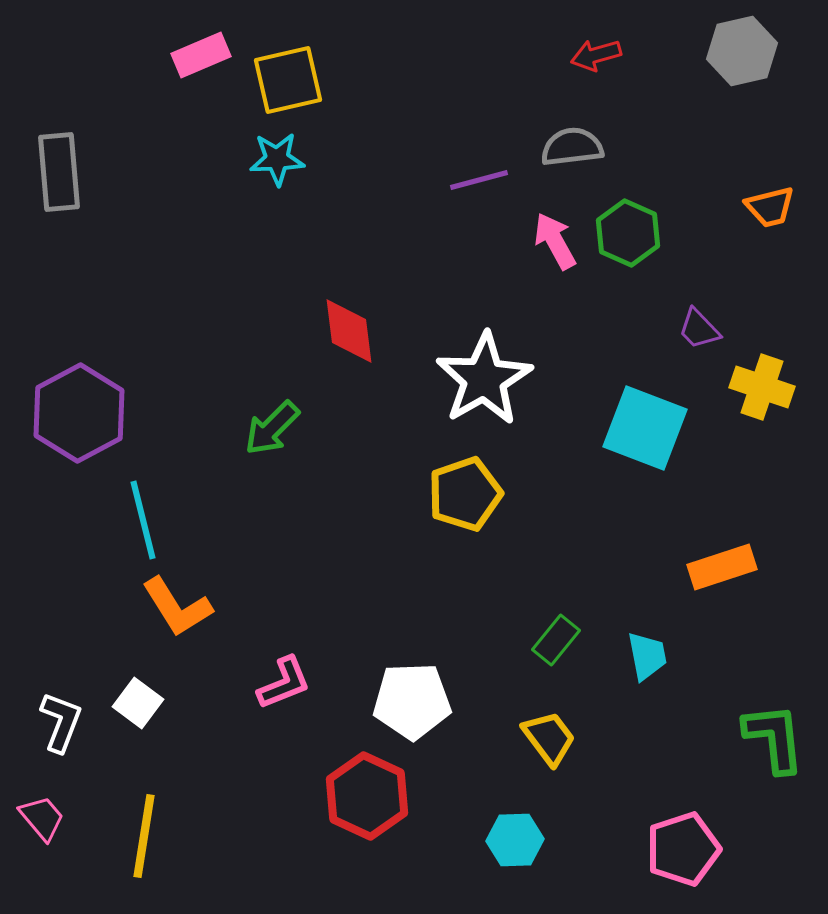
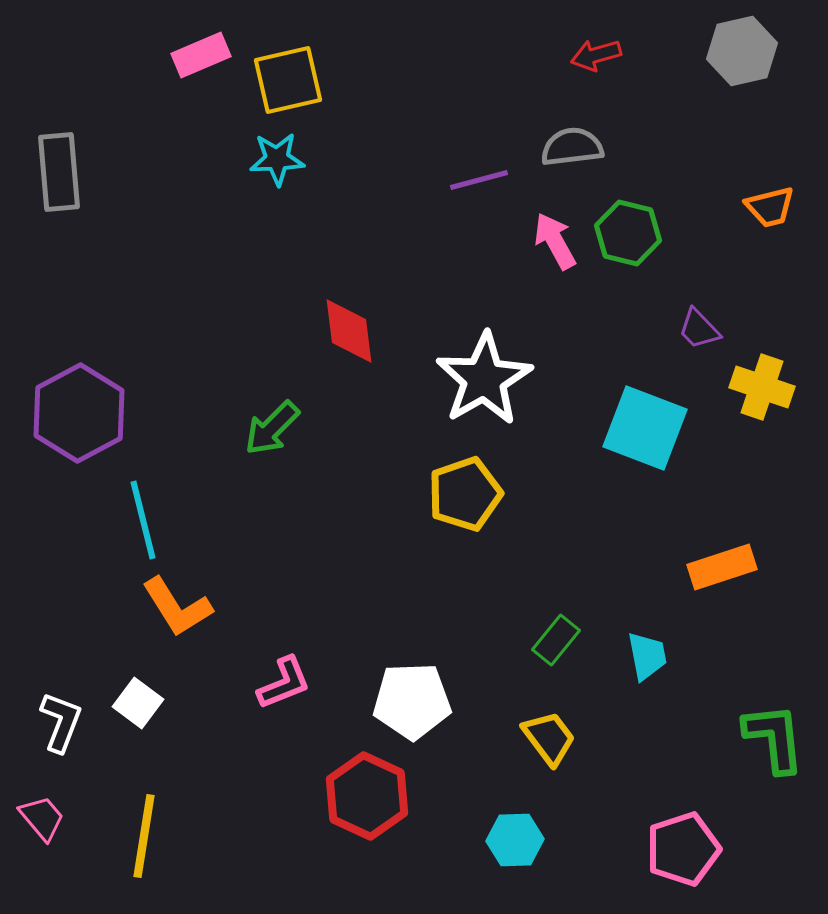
green hexagon: rotated 10 degrees counterclockwise
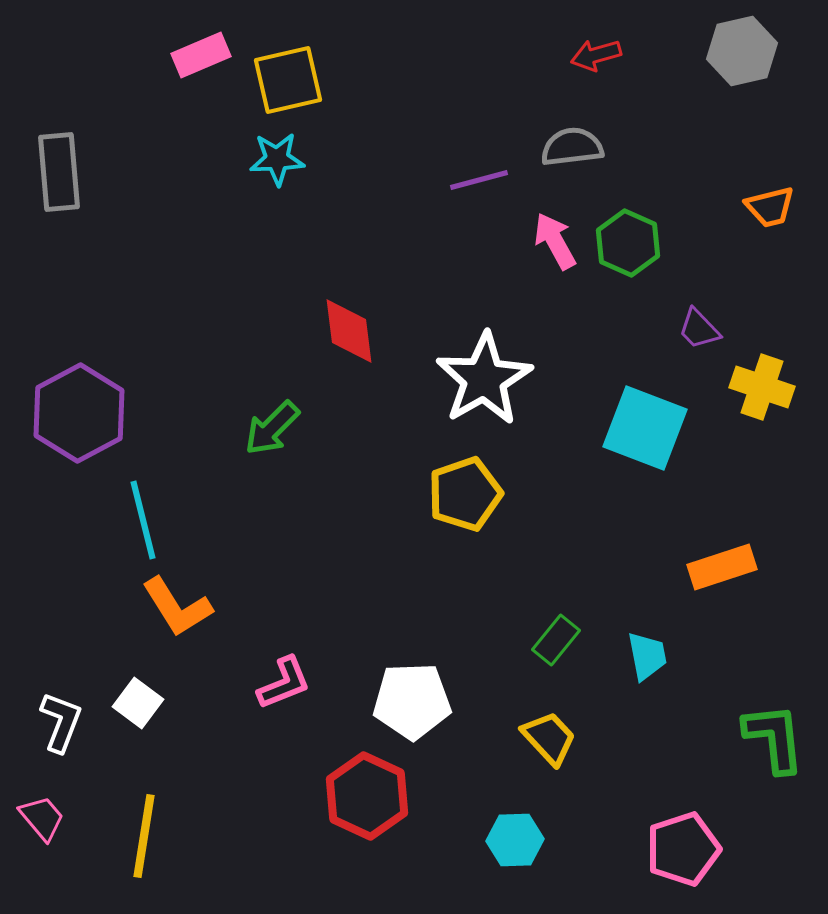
green hexagon: moved 10 px down; rotated 10 degrees clockwise
yellow trapezoid: rotated 6 degrees counterclockwise
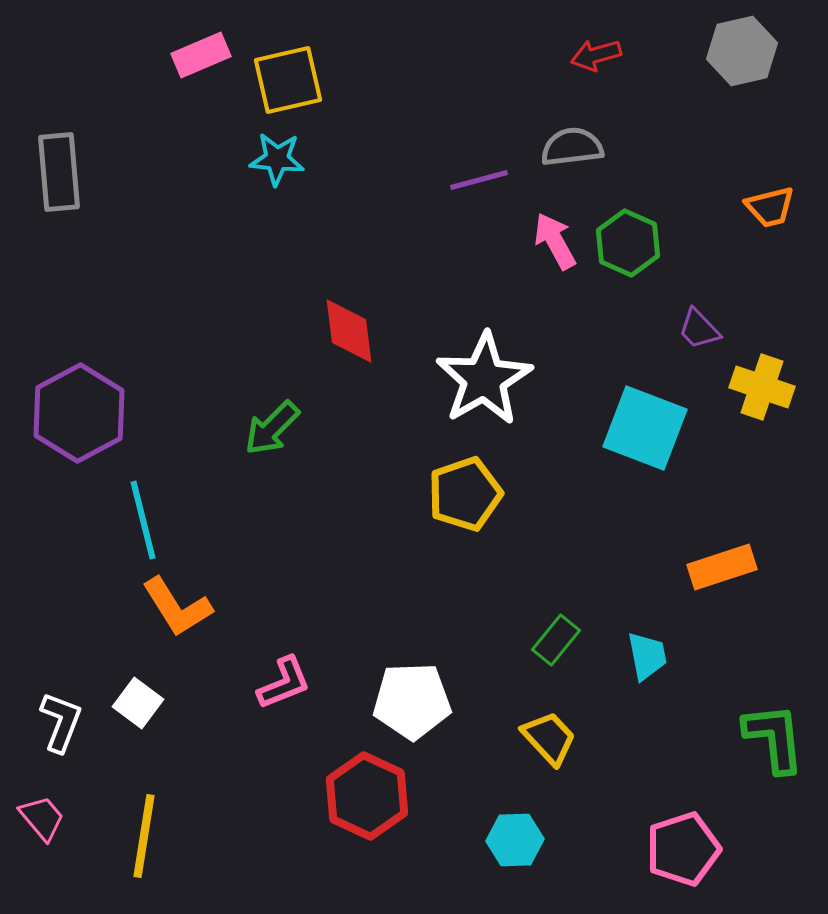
cyan star: rotated 8 degrees clockwise
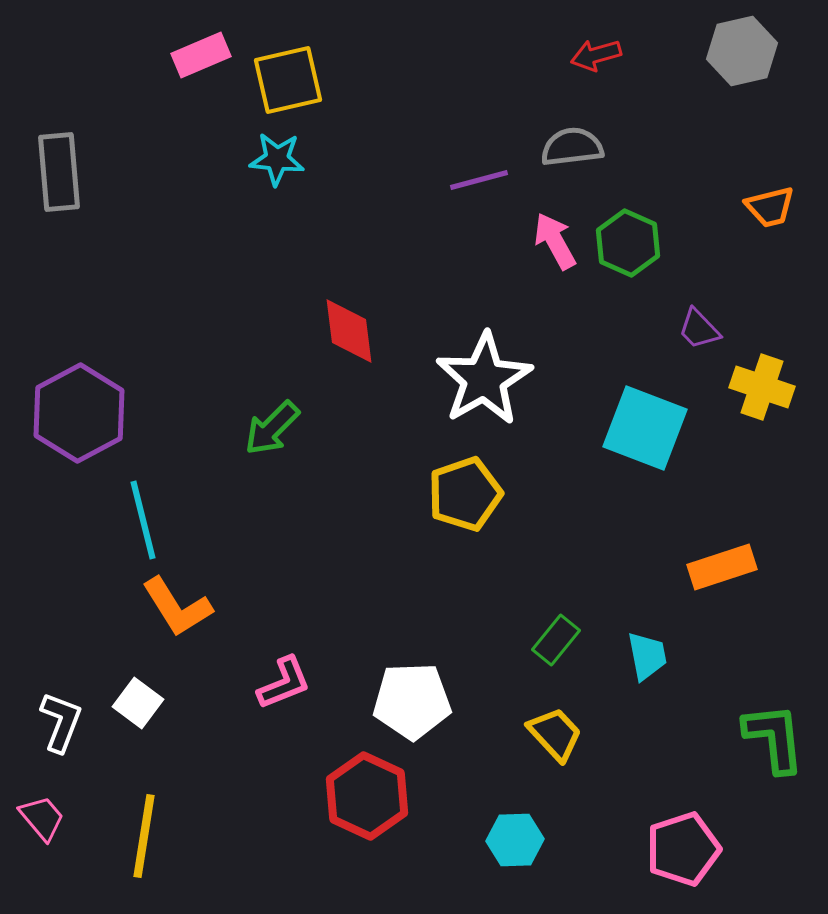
yellow trapezoid: moved 6 px right, 4 px up
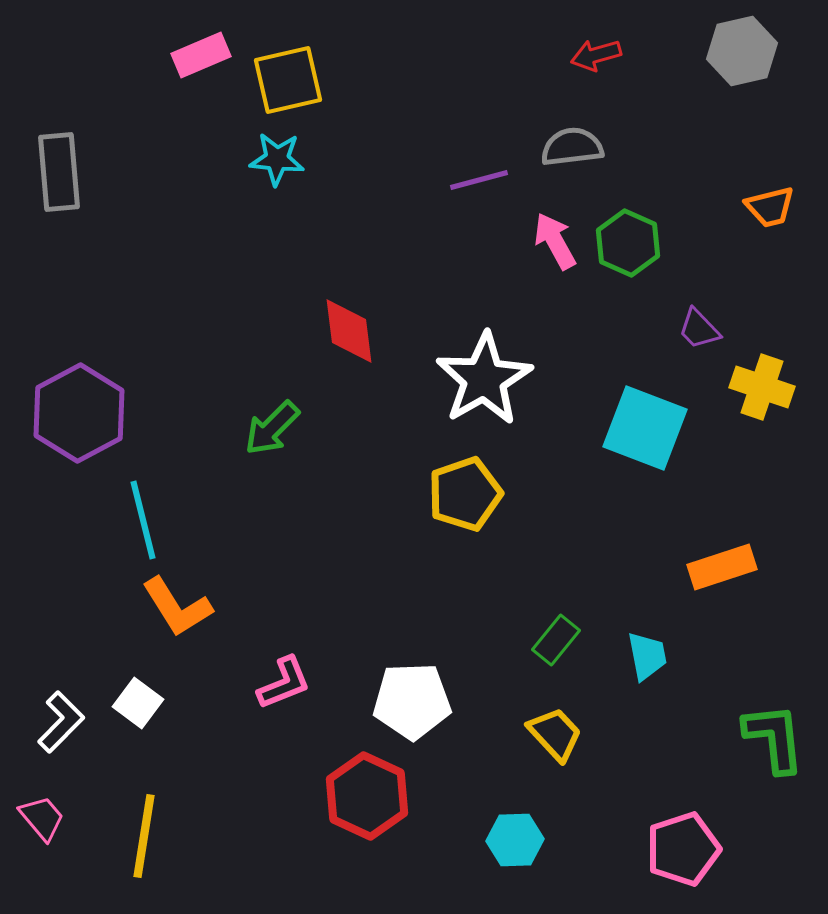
white L-shape: rotated 24 degrees clockwise
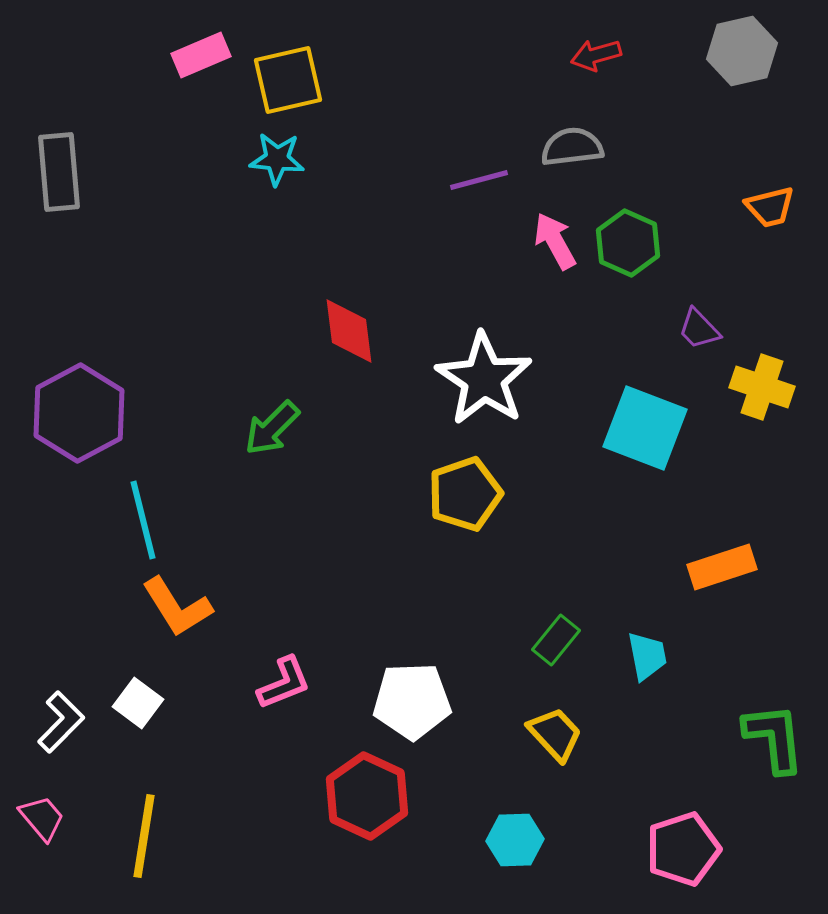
white star: rotated 8 degrees counterclockwise
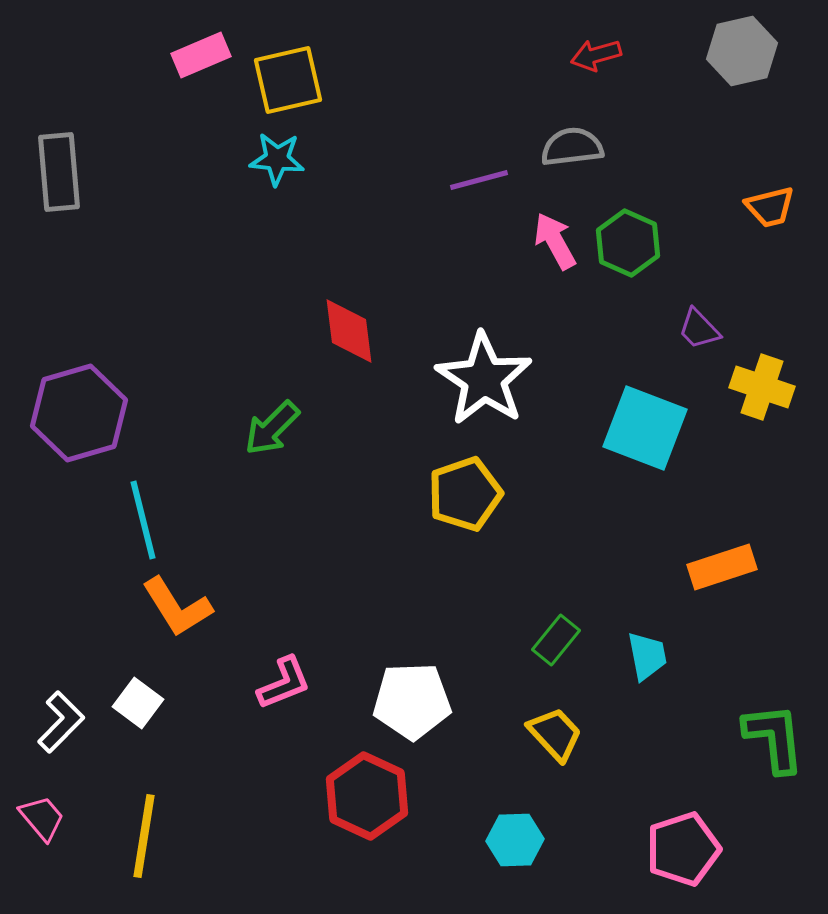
purple hexagon: rotated 12 degrees clockwise
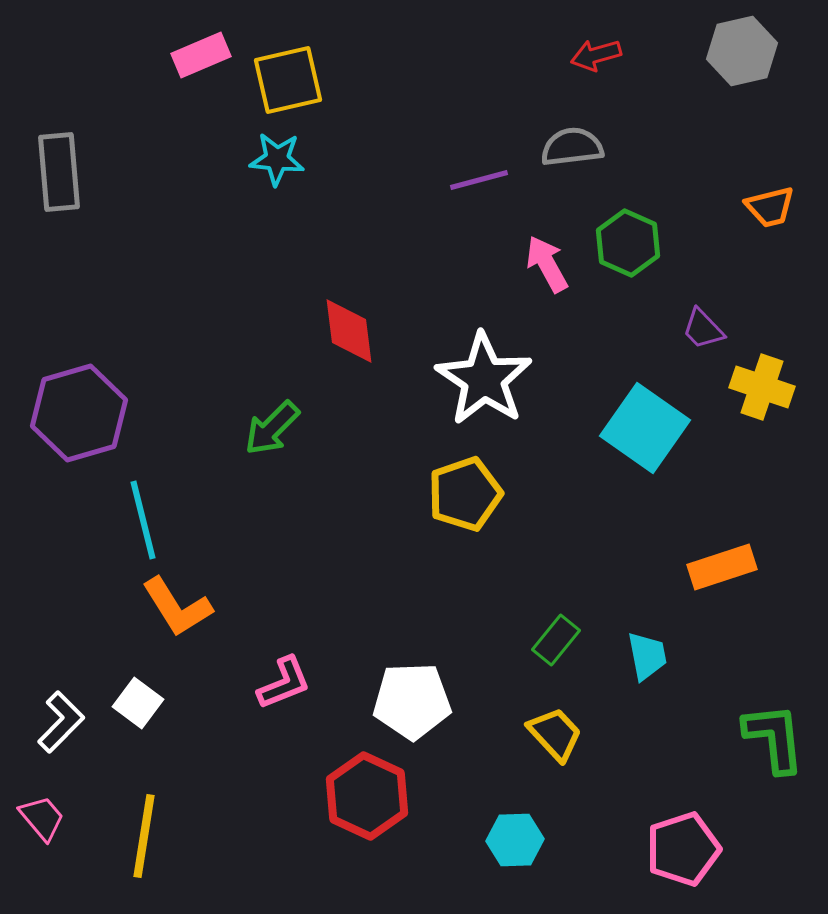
pink arrow: moved 8 px left, 23 px down
purple trapezoid: moved 4 px right
cyan square: rotated 14 degrees clockwise
